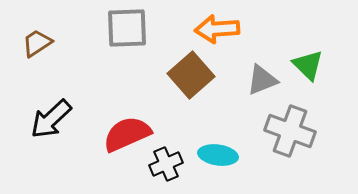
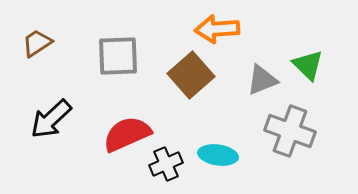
gray square: moved 9 px left, 28 px down
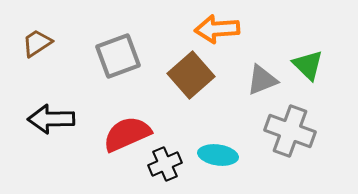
gray square: rotated 18 degrees counterclockwise
black arrow: rotated 42 degrees clockwise
black cross: moved 1 px left
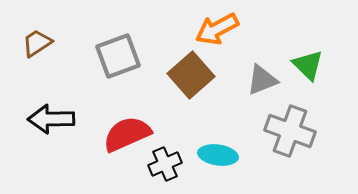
orange arrow: rotated 24 degrees counterclockwise
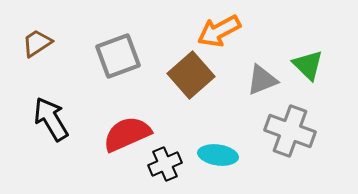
orange arrow: moved 2 px right, 2 px down
black arrow: rotated 60 degrees clockwise
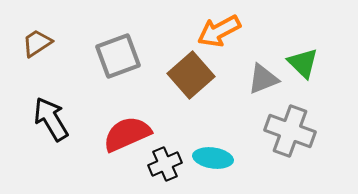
green triangle: moved 5 px left, 2 px up
gray triangle: moved 1 px right, 1 px up
cyan ellipse: moved 5 px left, 3 px down
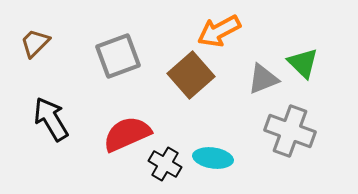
brown trapezoid: moved 2 px left; rotated 12 degrees counterclockwise
black cross: rotated 36 degrees counterclockwise
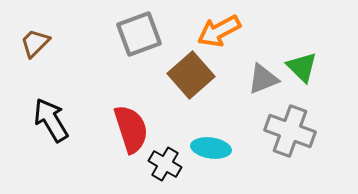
gray square: moved 21 px right, 22 px up
green triangle: moved 1 px left, 4 px down
black arrow: moved 1 px down
red semicircle: moved 4 px right, 5 px up; rotated 96 degrees clockwise
cyan ellipse: moved 2 px left, 10 px up
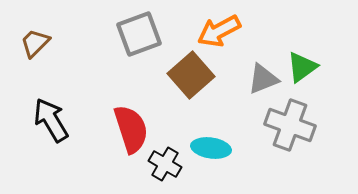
green triangle: rotated 40 degrees clockwise
gray cross: moved 6 px up
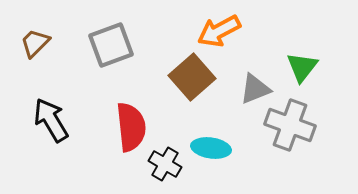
gray square: moved 28 px left, 11 px down
green triangle: rotated 16 degrees counterclockwise
brown square: moved 1 px right, 2 px down
gray triangle: moved 8 px left, 10 px down
red semicircle: moved 2 px up; rotated 12 degrees clockwise
